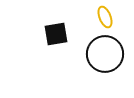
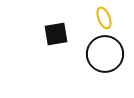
yellow ellipse: moved 1 px left, 1 px down
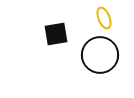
black circle: moved 5 px left, 1 px down
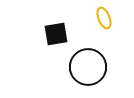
black circle: moved 12 px left, 12 px down
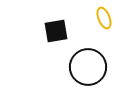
black square: moved 3 px up
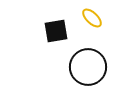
yellow ellipse: moved 12 px left; rotated 25 degrees counterclockwise
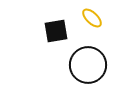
black circle: moved 2 px up
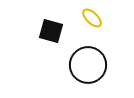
black square: moved 5 px left; rotated 25 degrees clockwise
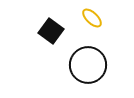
black square: rotated 20 degrees clockwise
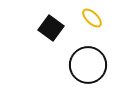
black square: moved 3 px up
